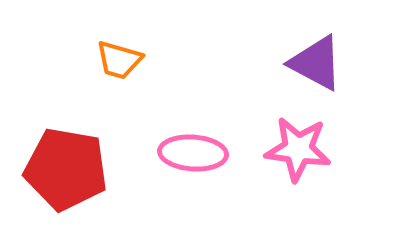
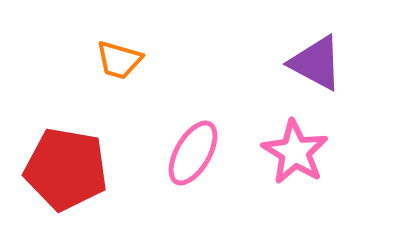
pink star: moved 3 px left, 3 px down; rotated 24 degrees clockwise
pink ellipse: rotated 64 degrees counterclockwise
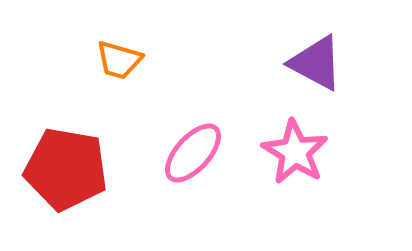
pink ellipse: rotated 12 degrees clockwise
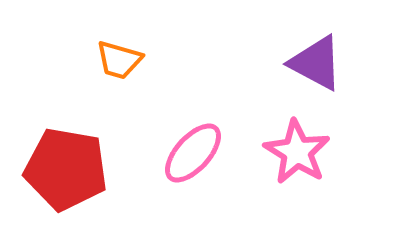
pink star: moved 2 px right
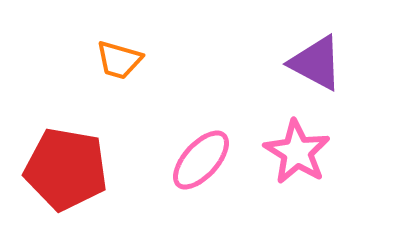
pink ellipse: moved 8 px right, 7 px down
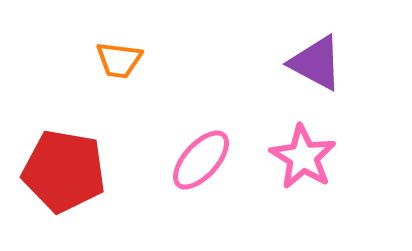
orange trapezoid: rotated 9 degrees counterclockwise
pink star: moved 6 px right, 5 px down
red pentagon: moved 2 px left, 2 px down
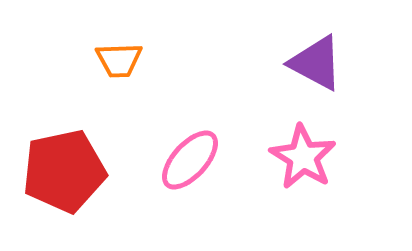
orange trapezoid: rotated 9 degrees counterclockwise
pink ellipse: moved 11 px left
red pentagon: rotated 22 degrees counterclockwise
